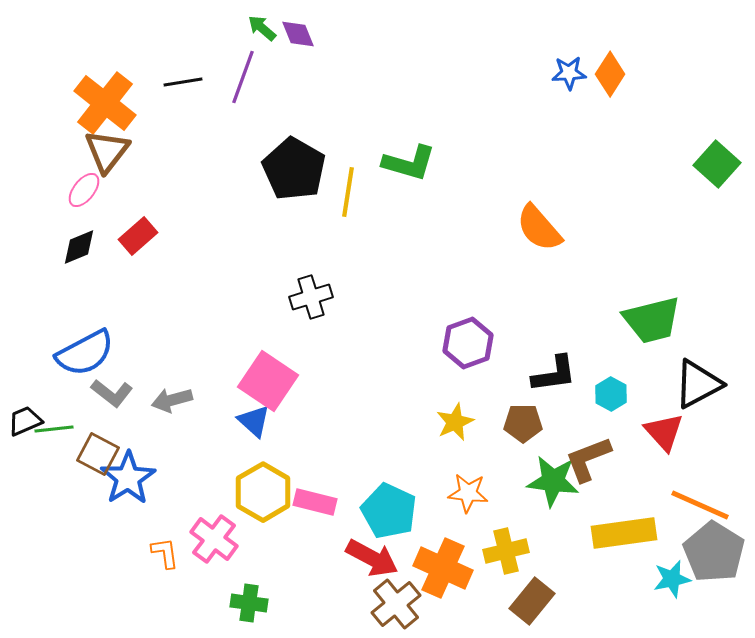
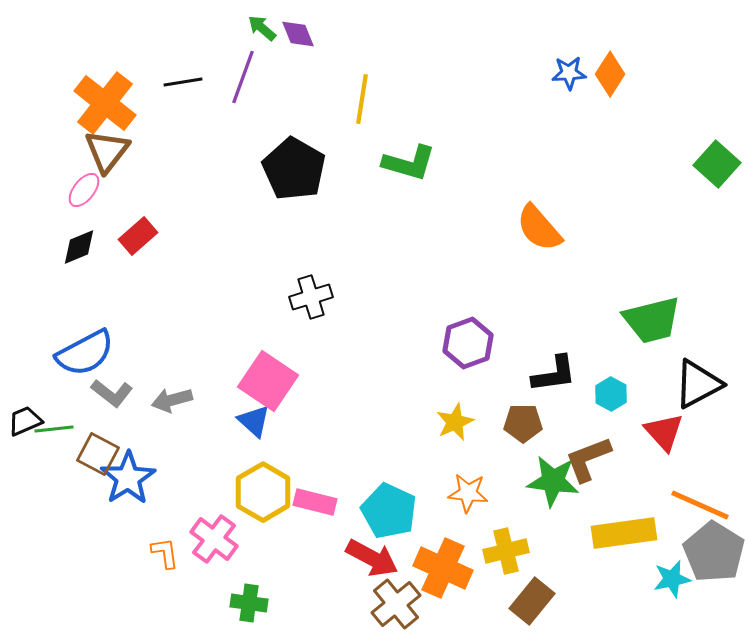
yellow line at (348, 192): moved 14 px right, 93 px up
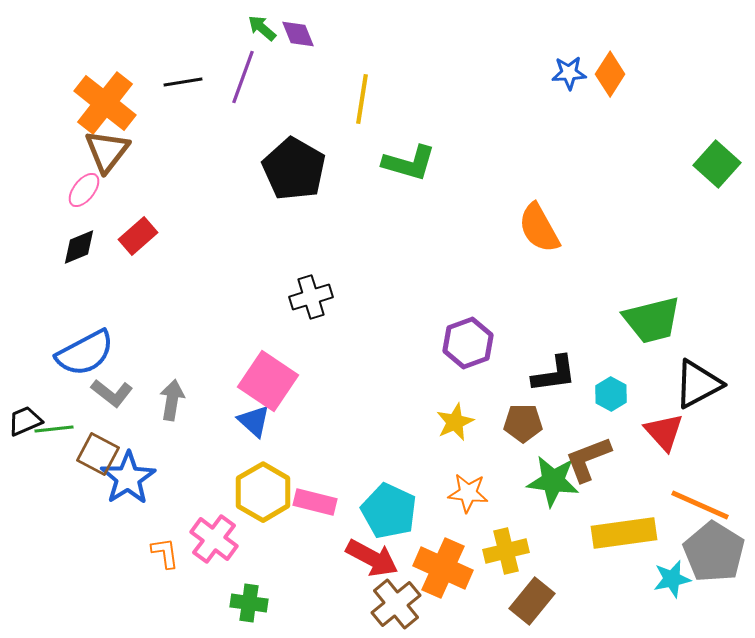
orange semicircle at (539, 228): rotated 12 degrees clockwise
gray arrow at (172, 400): rotated 114 degrees clockwise
